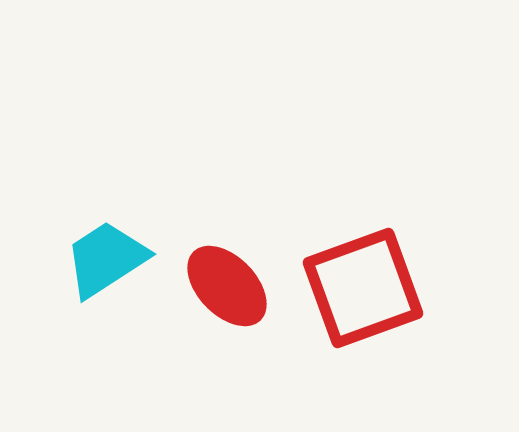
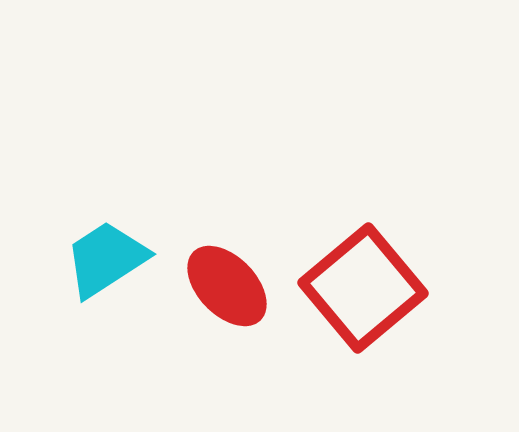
red square: rotated 20 degrees counterclockwise
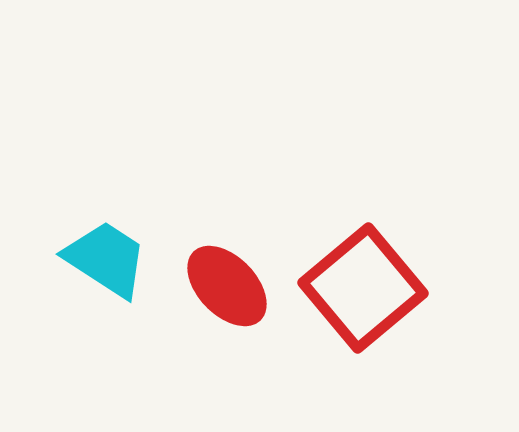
cyan trapezoid: rotated 66 degrees clockwise
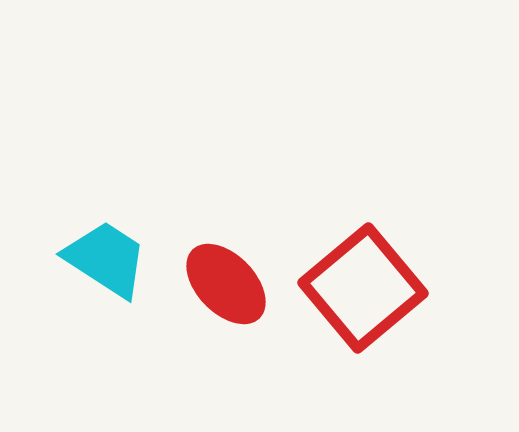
red ellipse: moved 1 px left, 2 px up
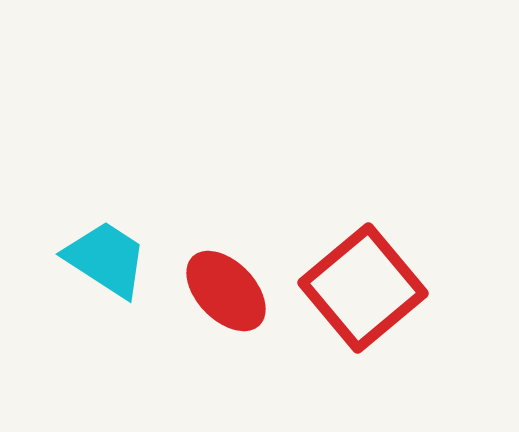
red ellipse: moved 7 px down
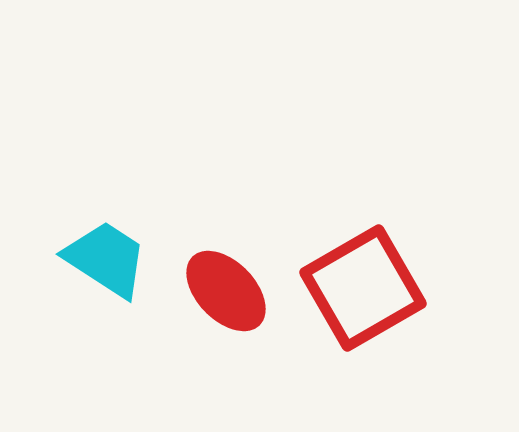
red square: rotated 10 degrees clockwise
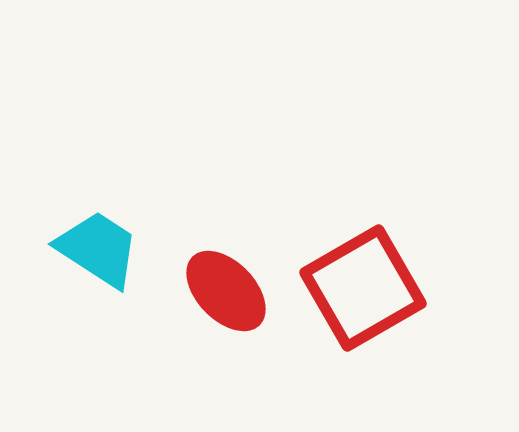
cyan trapezoid: moved 8 px left, 10 px up
